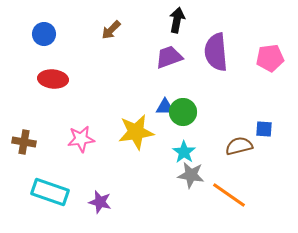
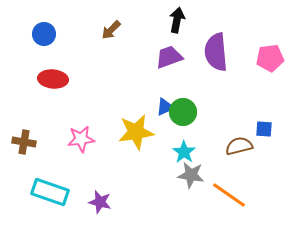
blue triangle: rotated 24 degrees counterclockwise
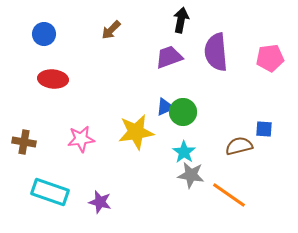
black arrow: moved 4 px right
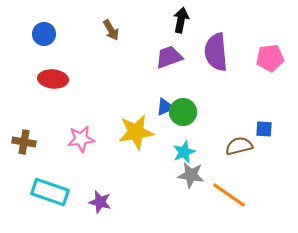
brown arrow: rotated 75 degrees counterclockwise
cyan star: rotated 15 degrees clockwise
